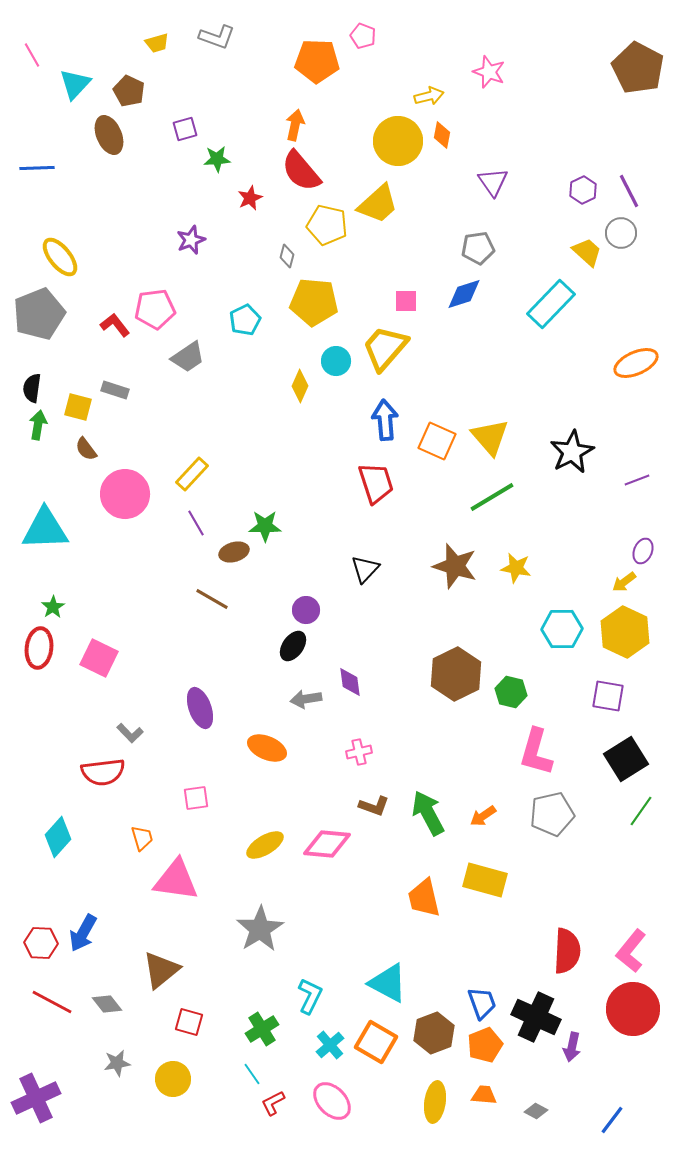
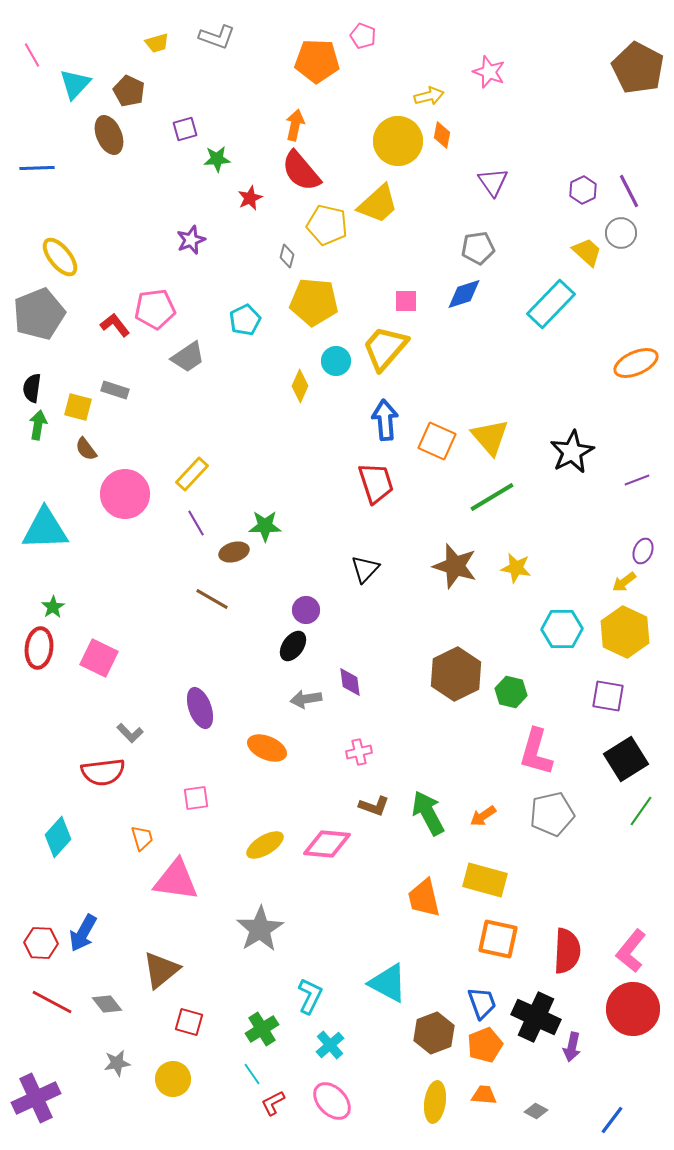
orange square at (376, 1042): moved 122 px right, 103 px up; rotated 18 degrees counterclockwise
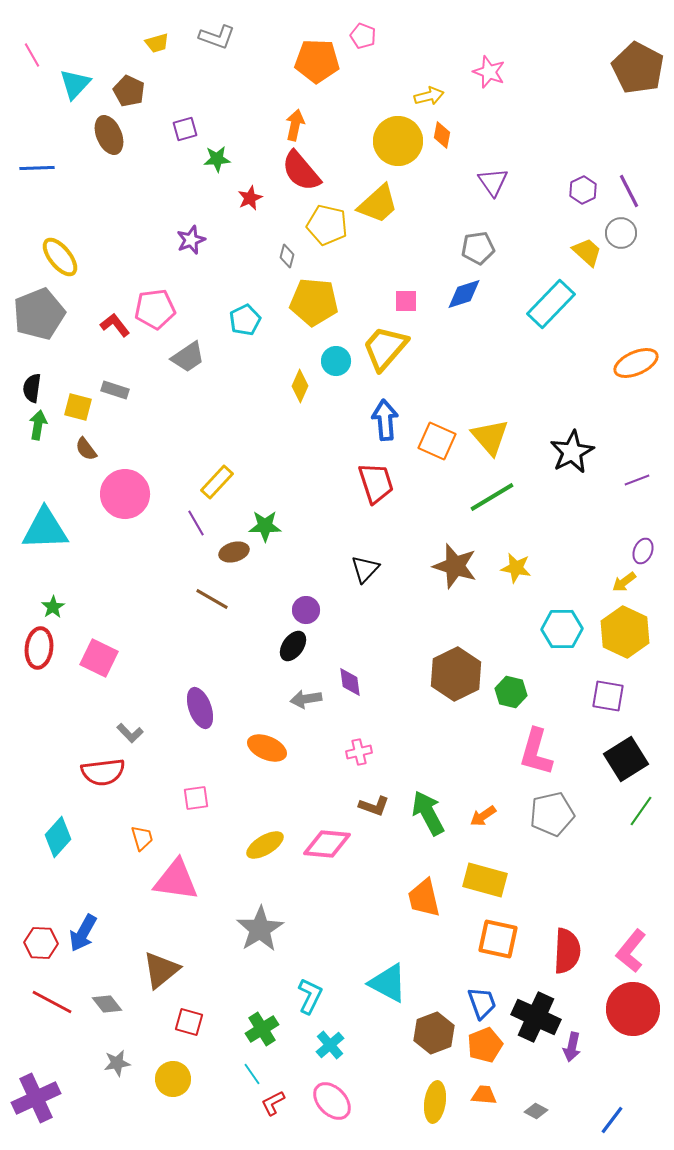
yellow rectangle at (192, 474): moved 25 px right, 8 px down
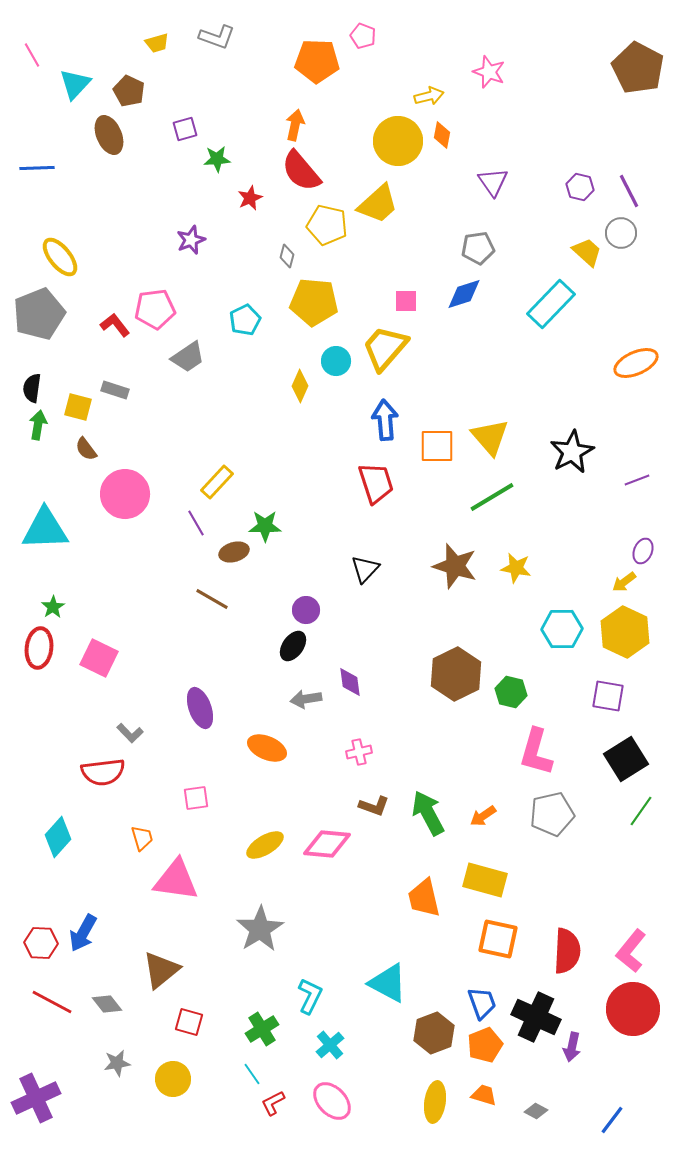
purple hexagon at (583, 190): moved 3 px left, 3 px up; rotated 20 degrees counterclockwise
orange square at (437, 441): moved 5 px down; rotated 24 degrees counterclockwise
orange trapezoid at (484, 1095): rotated 12 degrees clockwise
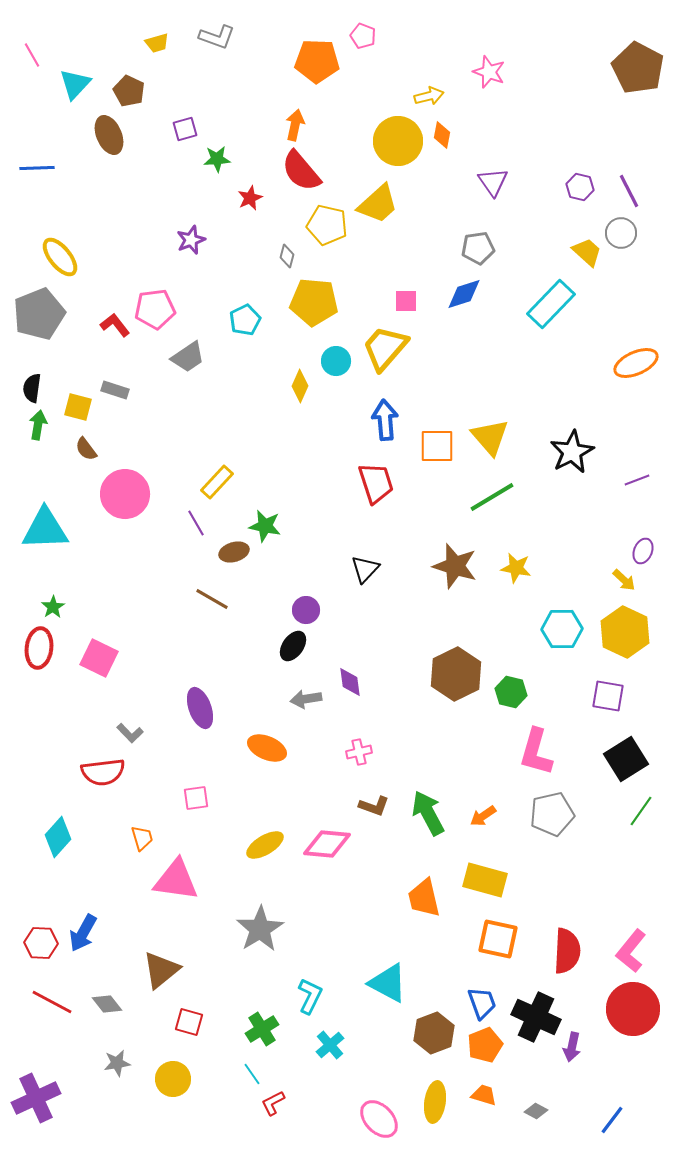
green star at (265, 526): rotated 12 degrees clockwise
yellow arrow at (624, 582): moved 2 px up; rotated 100 degrees counterclockwise
pink ellipse at (332, 1101): moved 47 px right, 18 px down
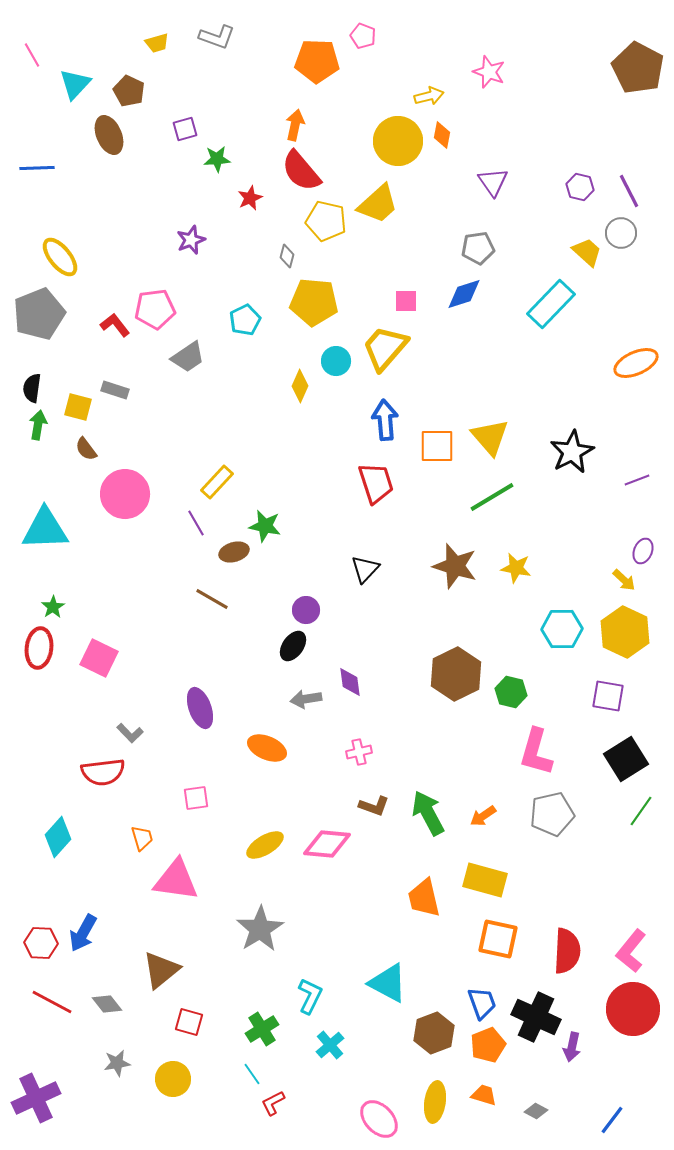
yellow pentagon at (327, 225): moved 1 px left, 4 px up
orange pentagon at (485, 1045): moved 3 px right
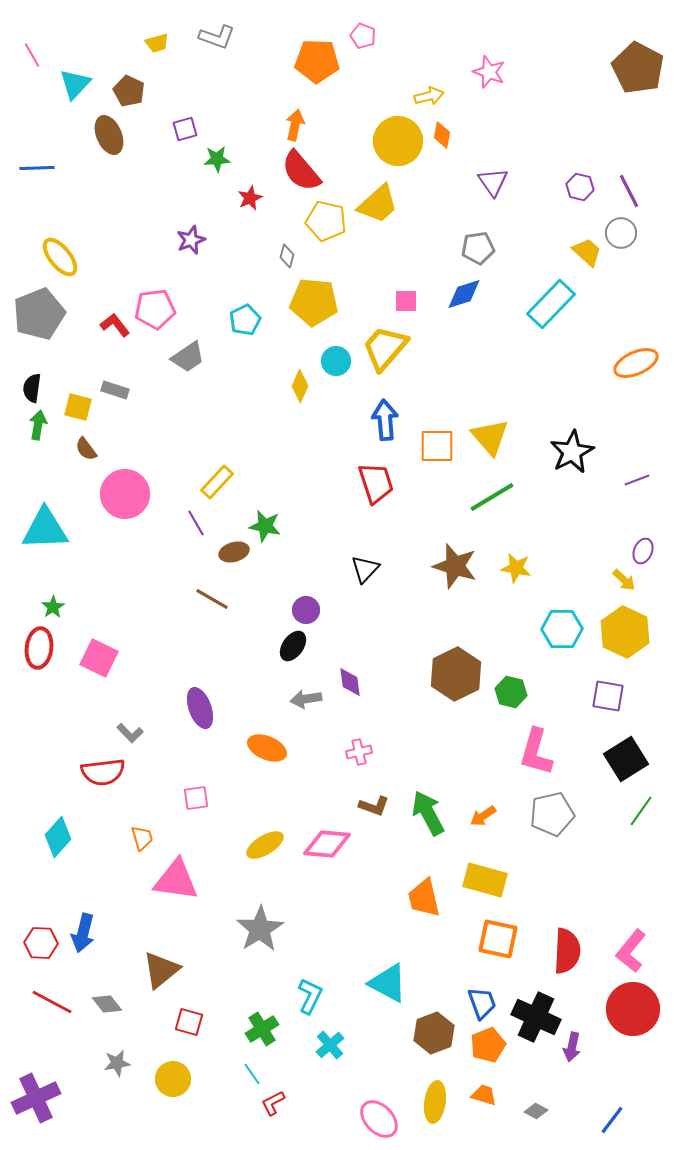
blue arrow at (83, 933): rotated 15 degrees counterclockwise
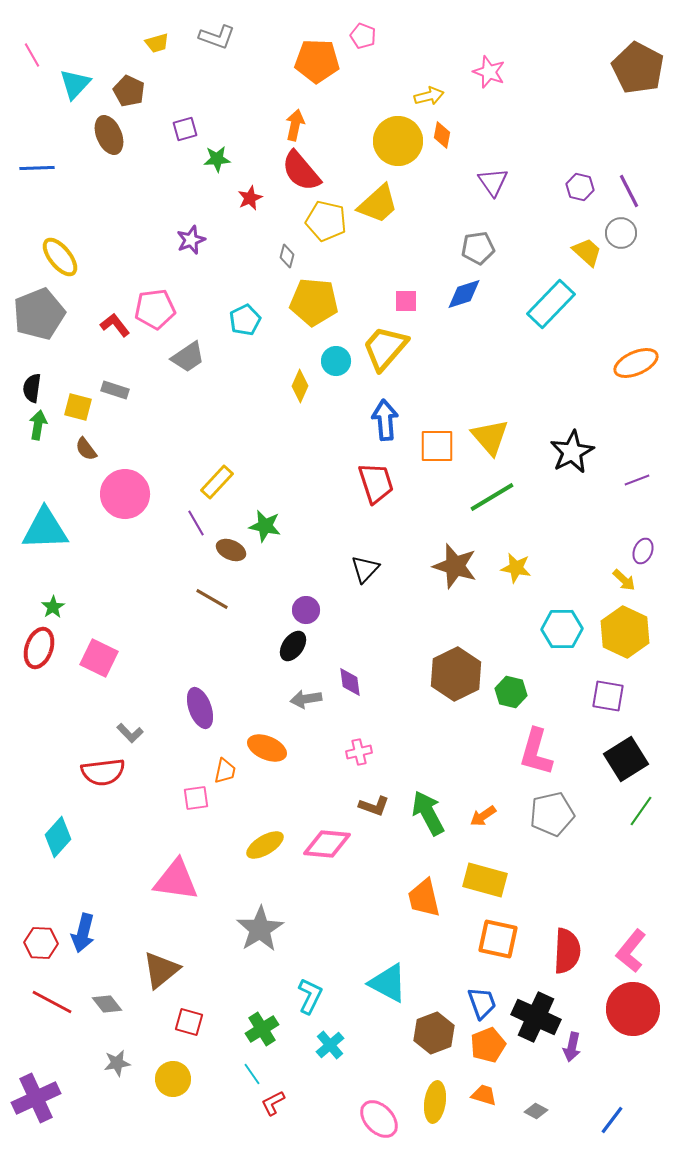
brown ellipse at (234, 552): moved 3 px left, 2 px up; rotated 40 degrees clockwise
red ellipse at (39, 648): rotated 12 degrees clockwise
orange trapezoid at (142, 838): moved 83 px right, 67 px up; rotated 28 degrees clockwise
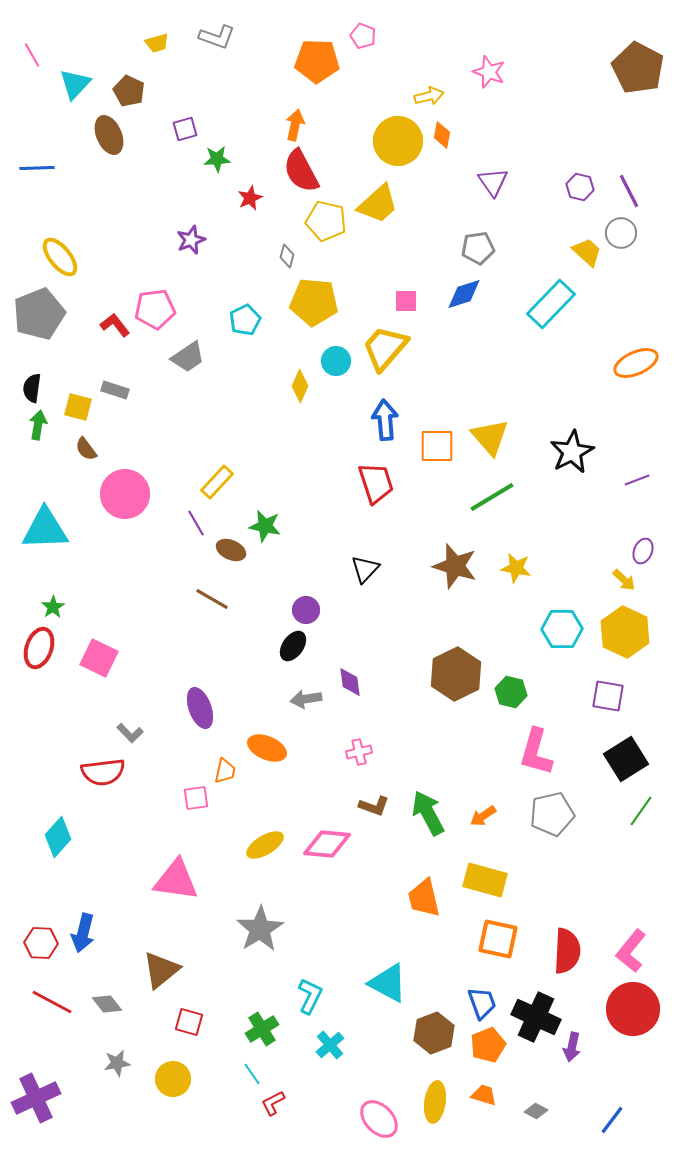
red semicircle at (301, 171): rotated 12 degrees clockwise
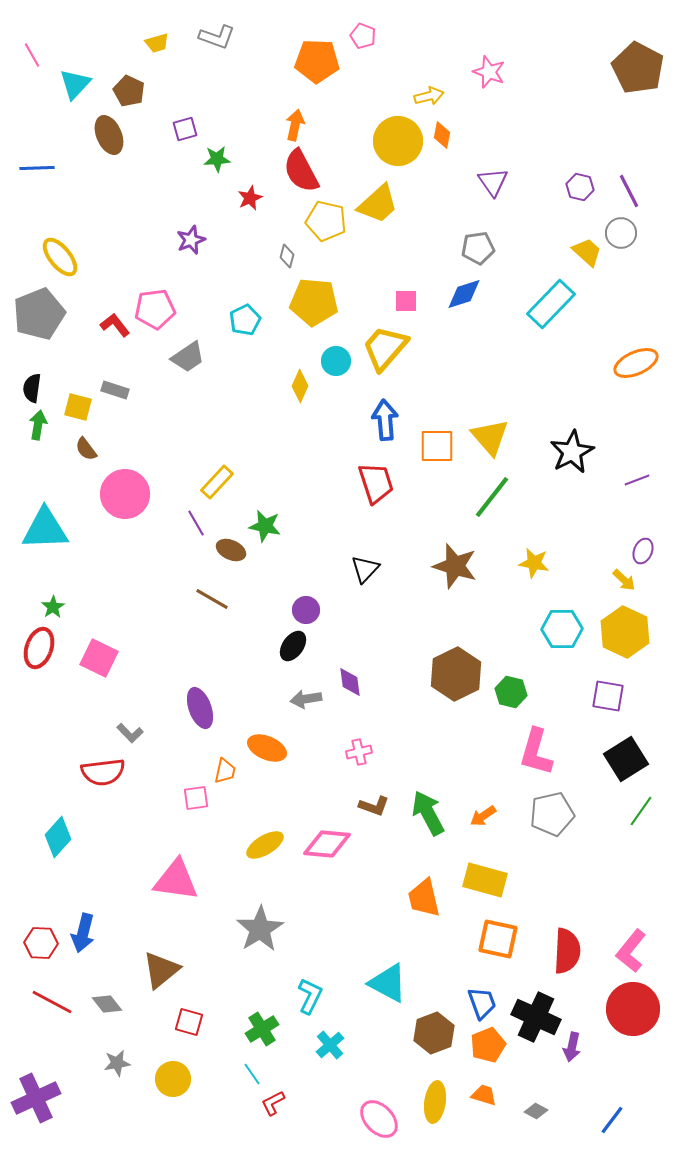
green line at (492, 497): rotated 21 degrees counterclockwise
yellow star at (516, 568): moved 18 px right, 5 px up
